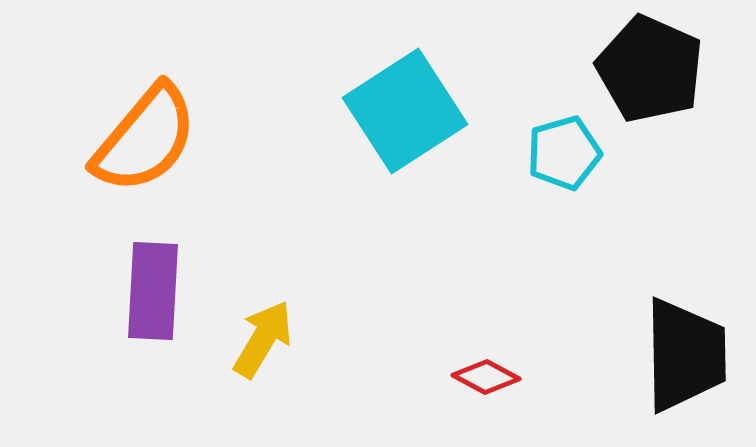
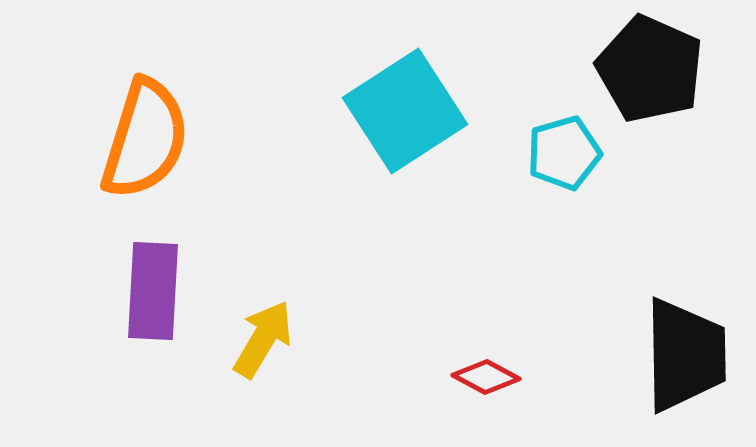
orange semicircle: rotated 23 degrees counterclockwise
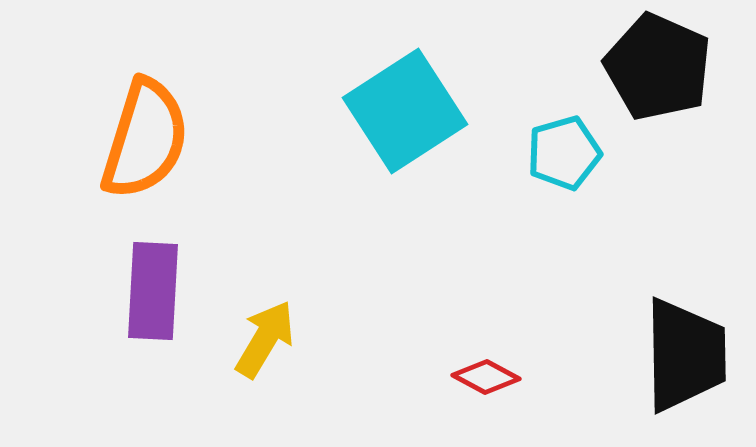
black pentagon: moved 8 px right, 2 px up
yellow arrow: moved 2 px right
